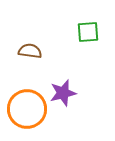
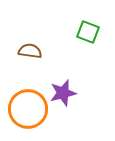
green square: rotated 25 degrees clockwise
orange circle: moved 1 px right
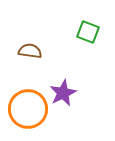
purple star: rotated 12 degrees counterclockwise
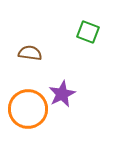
brown semicircle: moved 2 px down
purple star: moved 1 px left, 1 px down
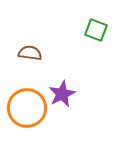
green square: moved 8 px right, 2 px up
orange circle: moved 1 px left, 1 px up
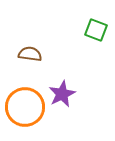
brown semicircle: moved 1 px down
orange circle: moved 2 px left, 1 px up
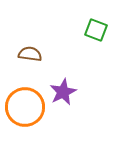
purple star: moved 1 px right, 2 px up
